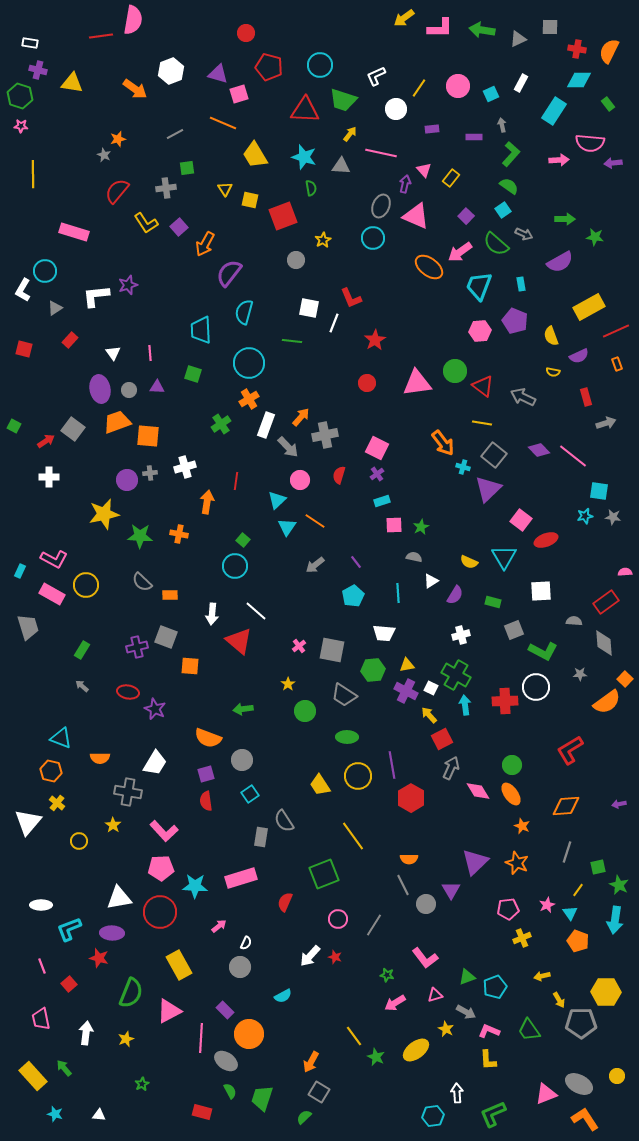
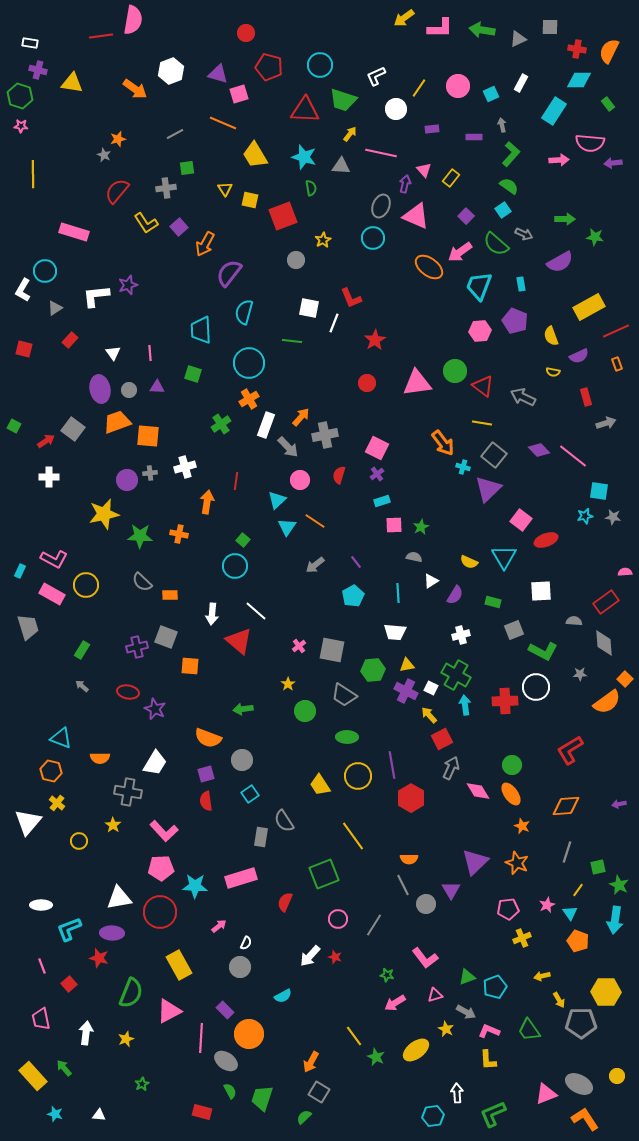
white trapezoid at (384, 633): moved 11 px right, 1 px up
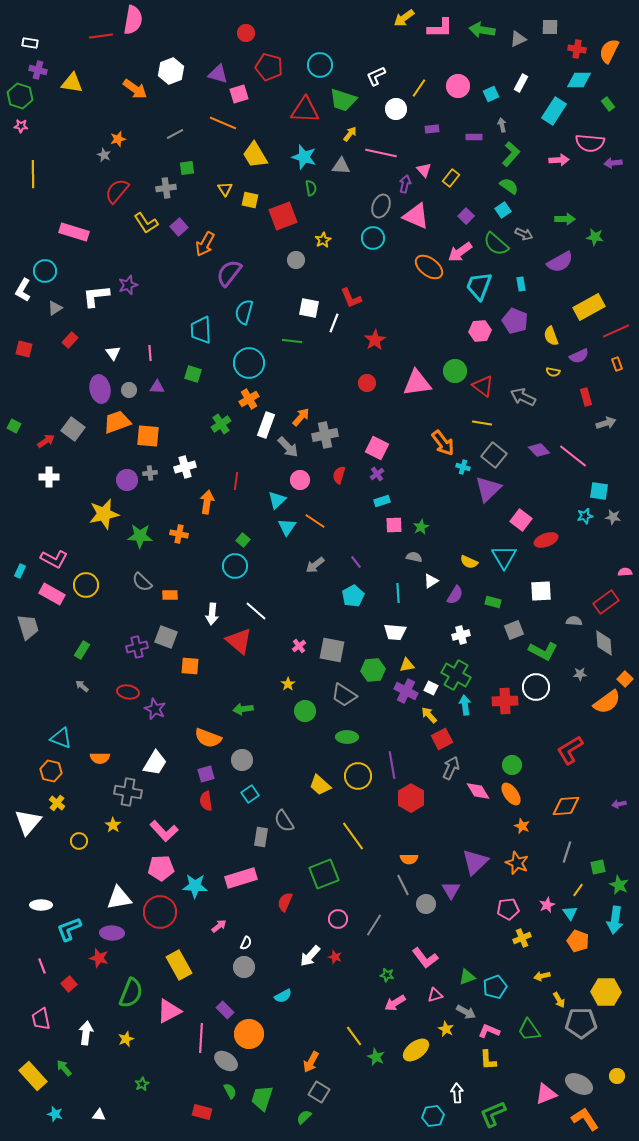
yellow trapezoid at (320, 785): rotated 15 degrees counterclockwise
gray circle at (240, 967): moved 4 px right
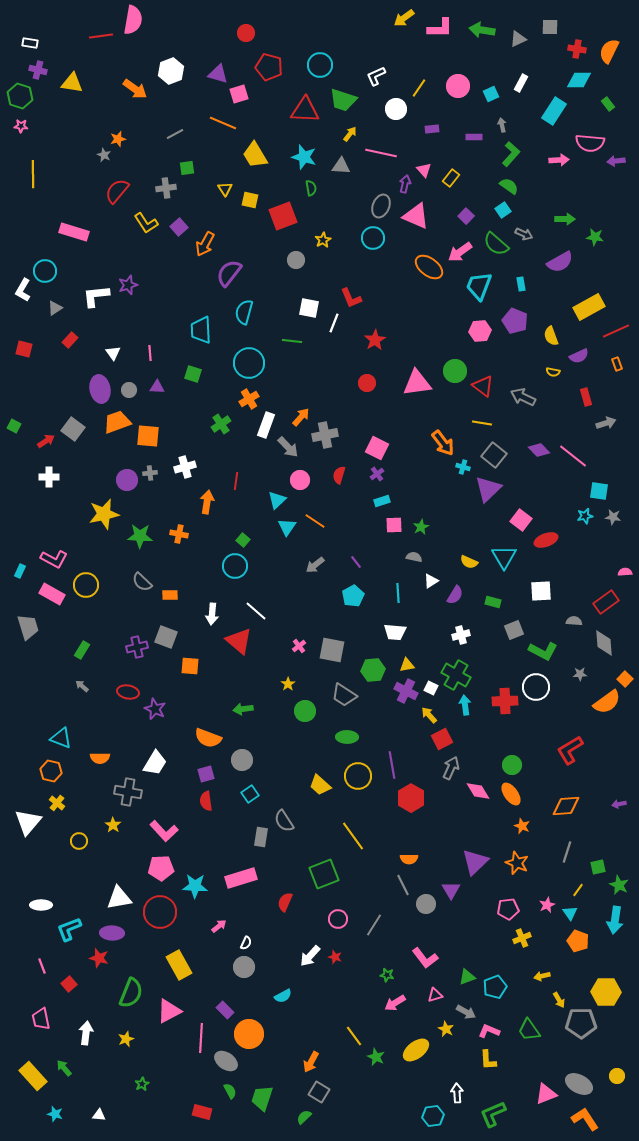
purple arrow at (613, 163): moved 3 px right, 2 px up
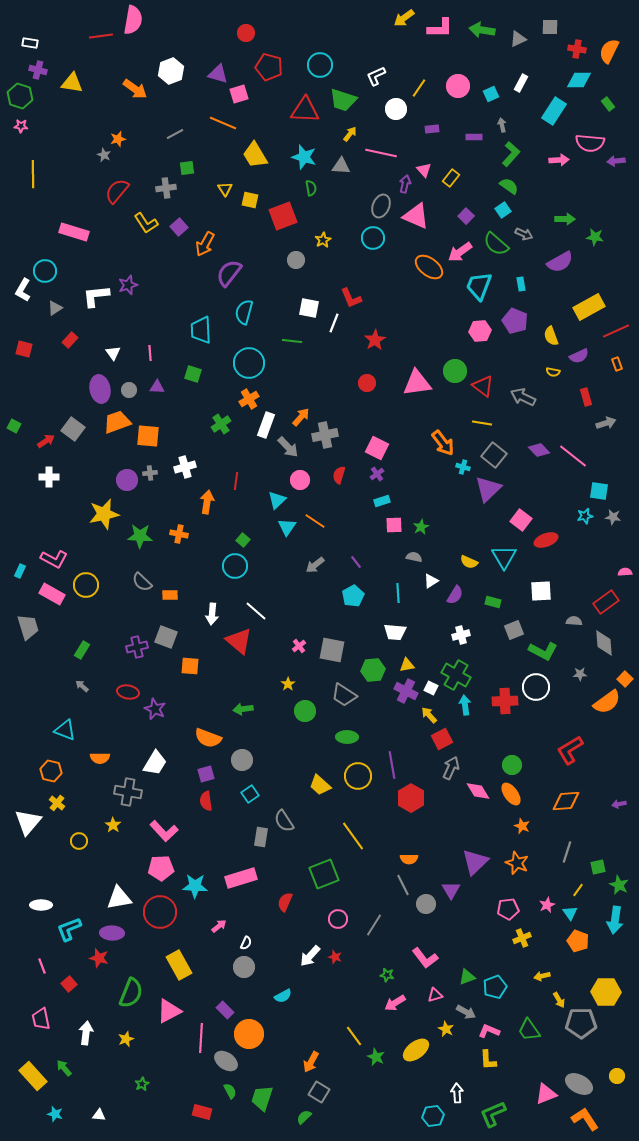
cyan triangle at (61, 738): moved 4 px right, 8 px up
orange diamond at (566, 806): moved 5 px up
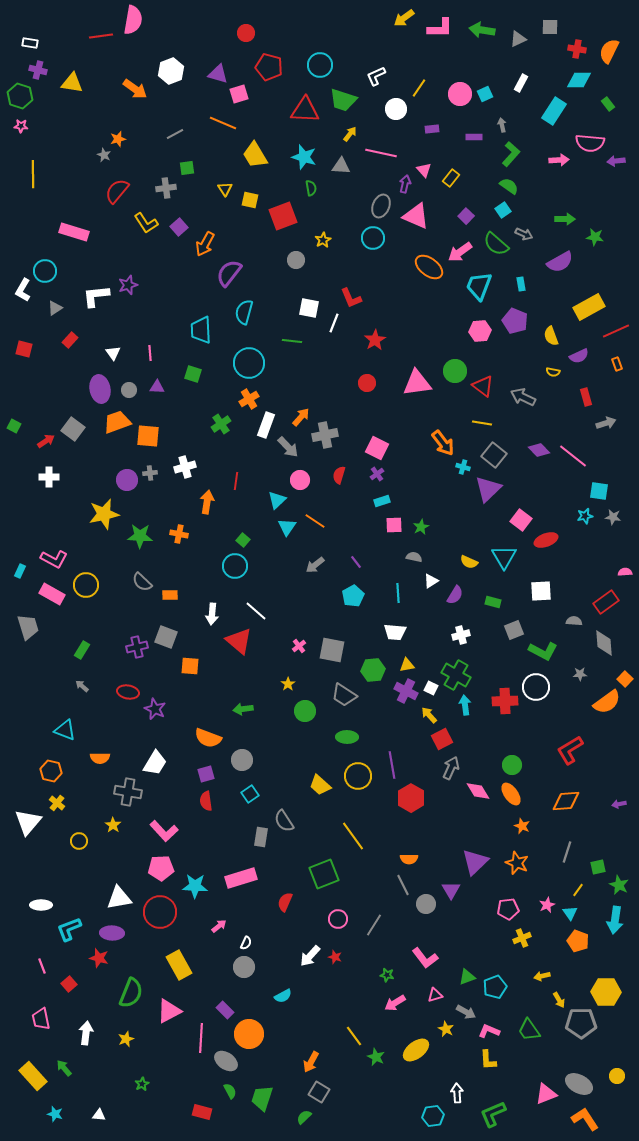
pink circle at (458, 86): moved 2 px right, 8 px down
cyan square at (491, 94): moved 6 px left
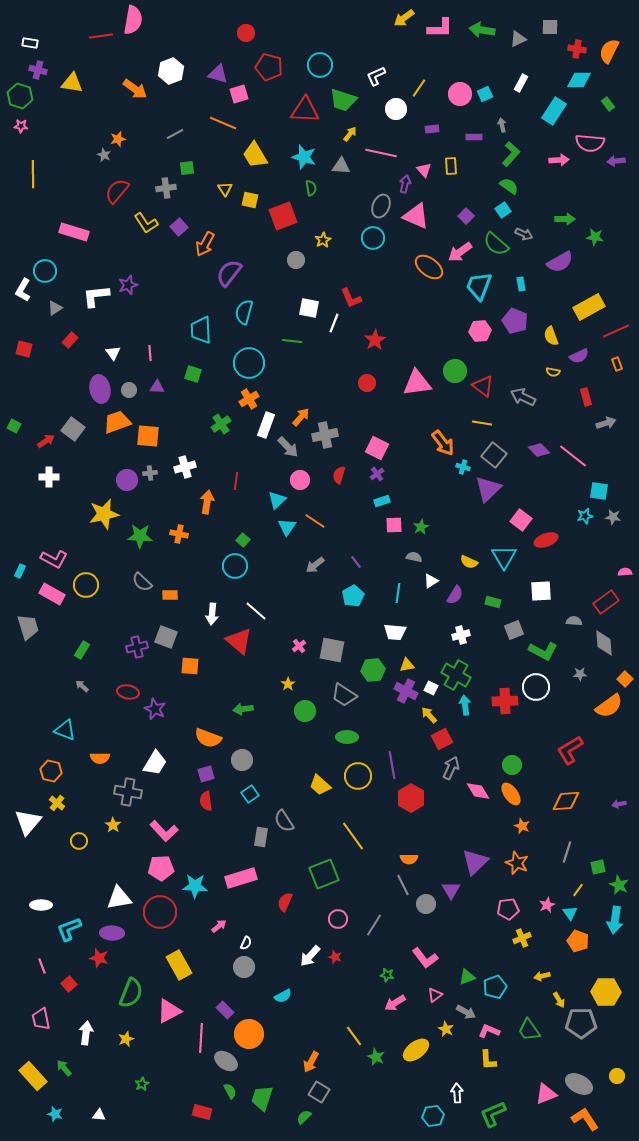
yellow rectangle at (451, 178): moved 12 px up; rotated 42 degrees counterclockwise
cyan line at (398, 593): rotated 12 degrees clockwise
orange semicircle at (607, 702): moved 2 px right, 4 px down
pink triangle at (435, 995): rotated 21 degrees counterclockwise
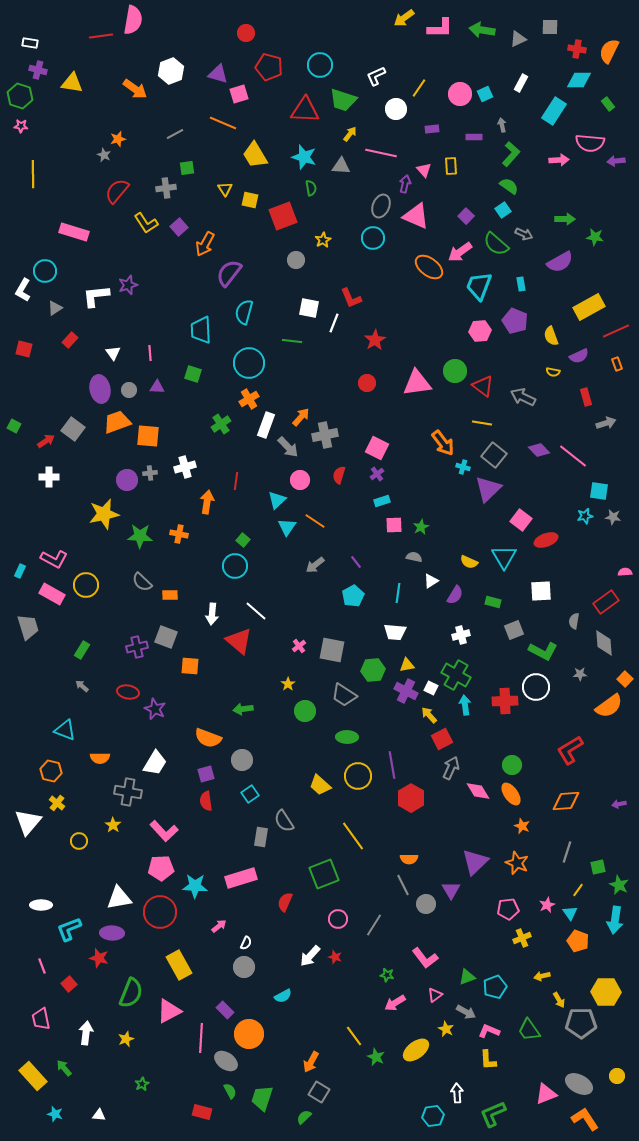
gray semicircle at (574, 621): rotated 84 degrees counterclockwise
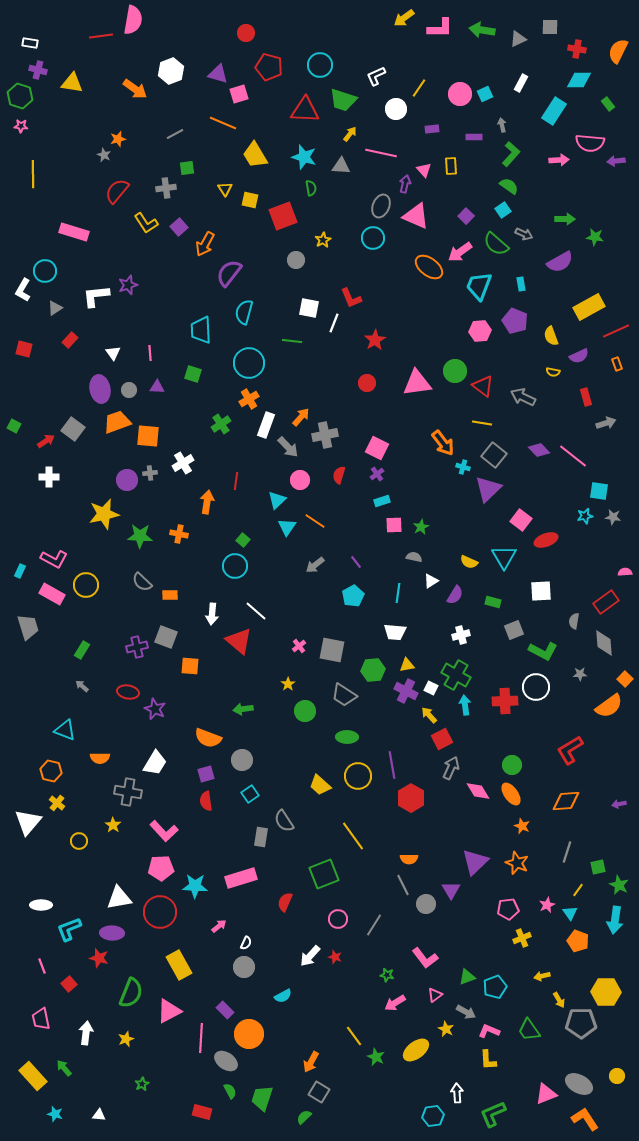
orange semicircle at (609, 51): moved 9 px right
white cross at (185, 467): moved 2 px left, 4 px up; rotated 15 degrees counterclockwise
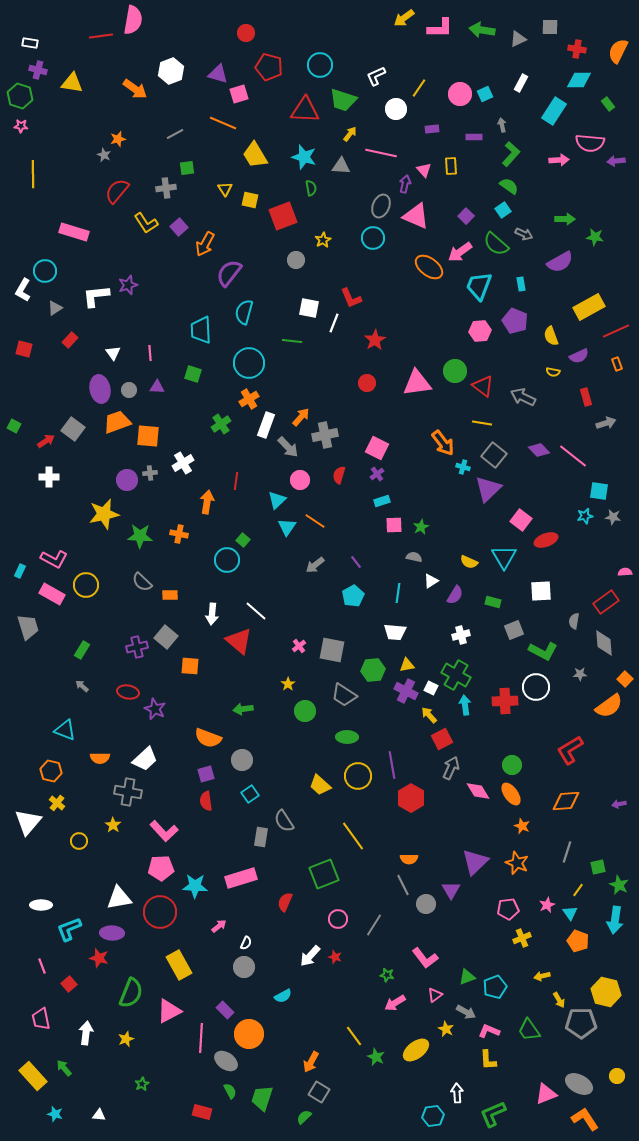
cyan circle at (235, 566): moved 8 px left, 6 px up
gray square at (166, 637): rotated 20 degrees clockwise
white trapezoid at (155, 763): moved 10 px left, 4 px up; rotated 16 degrees clockwise
yellow hexagon at (606, 992): rotated 12 degrees clockwise
